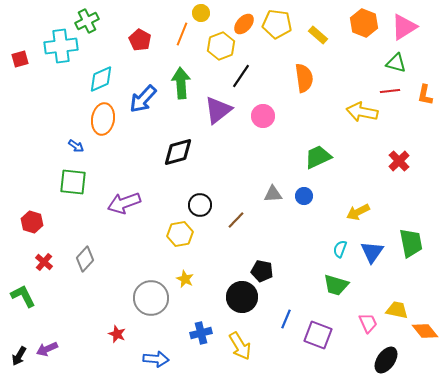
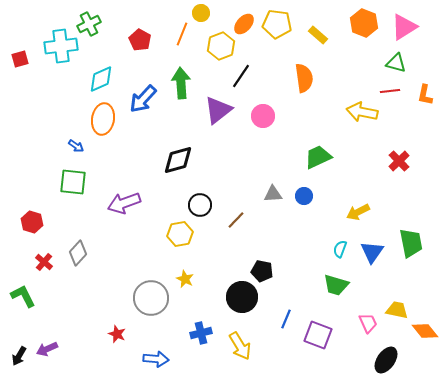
green cross at (87, 21): moved 2 px right, 3 px down
black diamond at (178, 152): moved 8 px down
gray diamond at (85, 259): moved 7 px left, 6 px up
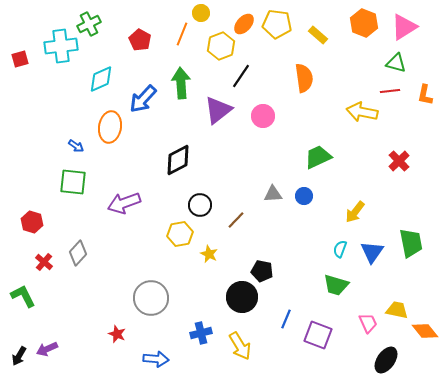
orange ellipse at (103, 119): moved 7 px right, 8 px down
black diamond at (178, 160): rotated 12 degrees counterclockwise
yellow arrow at (358, 212): moved 3 px left; rotated 25 degrees counterclockwise
yellow star at (185, 279): moved 24 px right, 25 px up
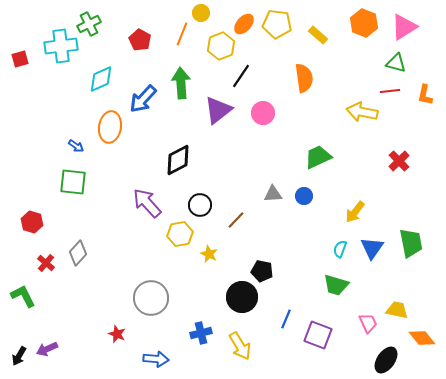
pink circle at (263, 116): moved 3 px up
purple arrow at (124, 203): moved 23 px right; rotated 68 degrees clockwise
blue triangle at (372, 252): moved 4 px up
red cross at (44, 262): moved 2 px right, 1 px down
orange diamond at (425, 331): moved 3 px left, 7 px down
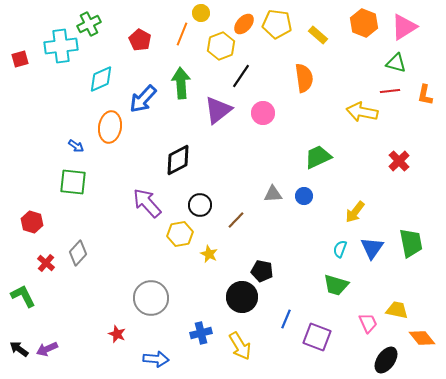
purple square at (318, 335): moved 1 px left, 2 px down
black arrow at (19, 356): moved 7 px up; rotated 96 degrees clockwise
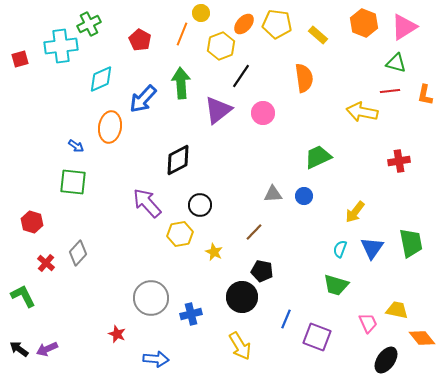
red cross at (399, 161): rotated 35 degrees clockwise
brown line at (236, 220): moved 18 px right, 12 px down
yellow star at (209, 254): moved 5 px right, 2 px up
blue cross at (201, 333): moved 10 px left, 19 px up
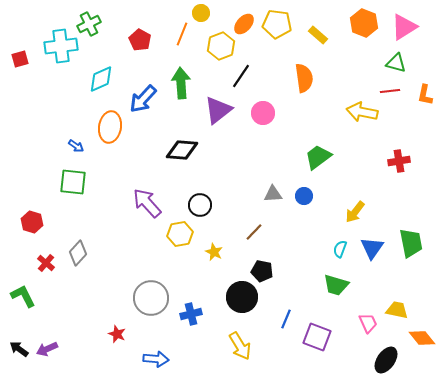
green trapezoid at (318, 157): rotated 12 degrees counterclockwise
black diamond at (178, 160): moved 4 px right, 10 px up; rotated 32 degrees clockwise
